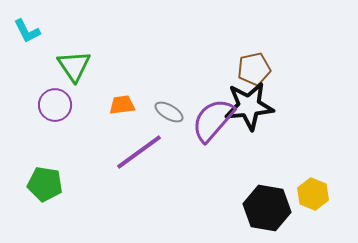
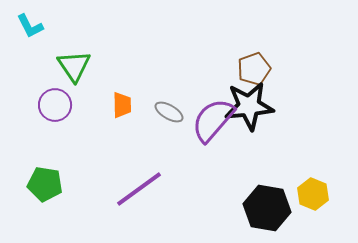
cyan L-shape: moved 3 px right, 5 px up
brown pentagon: rotated 8 degrees counterclockwise
orange trapezoid: rotated 96 degrees clockwise
purple line: moved 37 px down
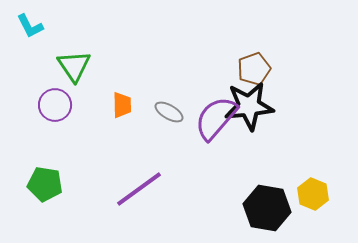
purple semicircle: moved 3 px right, 2 px up
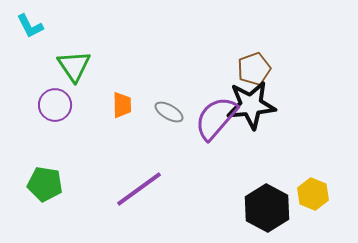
black star: moved 2 px right, 1 px up
black hexagon: rotated 18 degrees clockwise
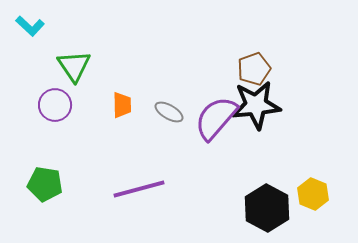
cyan L-shape: rotated 20 degrees counterclockwise
black star: moved 5 px right
purple line: rotated 21 degrees clockwise
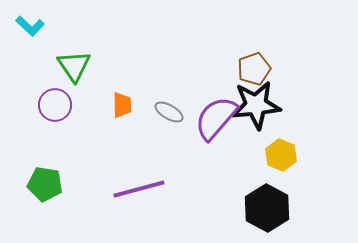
yellow hexagon: moved 32 px left, 39 px up
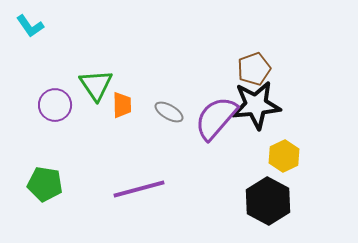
cyan L-shape: rotated 12 degrees clockwise
green triangle: moved 22 px right, 19 px down
yellow hexagon: moved 3 px right, 1 px down; rotated 12 degrees clockwise
black hexagon: moved 1 px right, 7 px up
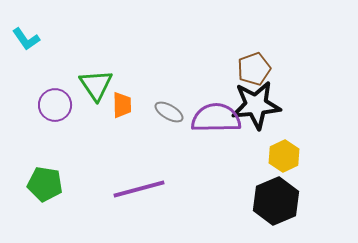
cyan L-shape: moved 4 px left, 13 px down
purple semicircle: rotated 48 degrees clockwise
black hexagon: moved 8 px right; rotated 9 degrees clockwise
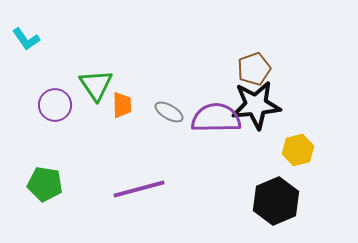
yellow hexagon: moved 14 px right, 6 px up; rotated 12 degrees clockwise
